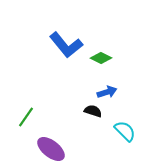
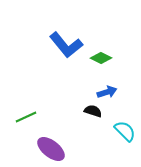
green line: rotated 30 degrees clockwise
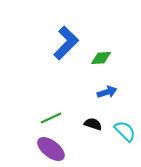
blue L-shape: moved 2 px up; rotated 96 degrees counterclockwise
green diamond: rotated 30 degrees counterclockwise
black semicircle: moved 13 px down
green line: moved 25 px right, 1 px down
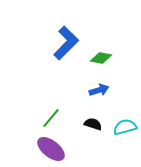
green diamond: rotated 15 degrees clockwise
blue arrow: moved 8 px left, 2 px up
green line: rotated 25 degrees counterclockwise
cyan semicircle: moved 4 px up; rotated 60 degrees counterclockwise
